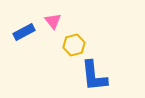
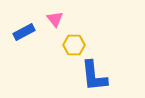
pink triangle: moved 2 px right, 2 px up
yellow hexagon: rotated 15 degrees clockwise
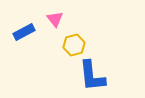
yellow hexagon: rotated 15 degrees counterclockwise
blue L-shape: moved 2 px left
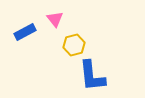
blue rectangle: moved 1 px right
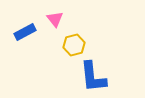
blue L-shape: moved 1 px right, 1 px down
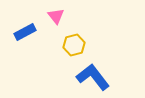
pink triangle: moved 1 px right, 3 px up
blue L-shape: rotated 148 degrees clockwise
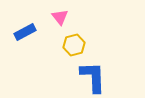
pink triangle: moved 4 px right, 1 px down
blue L-shape: rotated 36 degrees clockwise
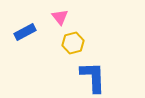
yellow hexagon: moved 1 px left, 2 px up
